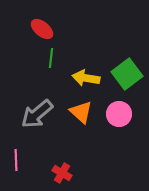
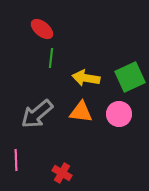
green square: moved 3 px right, 3 px down; rotated 12 degrees clockwise
orange triangle: rotated 35 degrees counterclockwise
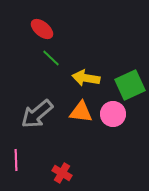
green line: rotated 54 degrees counterclockwise
green square: moved 8 px down
pink circle: moved 6 px left
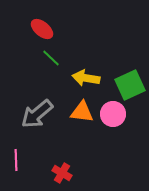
orange triangle: moved 1 px right
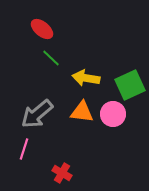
pink line: moved 8 px right, 11 px up; rotated 20 degrees clockwise
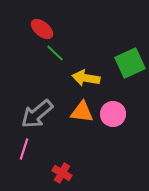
green line: moved 4 px right, 5 px up
green square: moved 22 px up
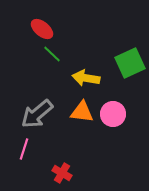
green line: moved 3 px left, 1 px down
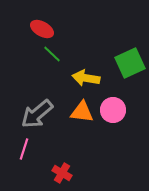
red ellipse: rotated 10 degrees counterclockwise
pink circle: moved 4 px up
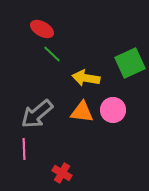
pink line: rotated 20 degrees counterclockwise
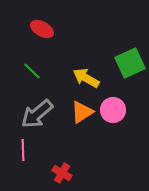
green line: moved 20 px left, 17 px down
yellow arrow: rotated 20 degrees clockwise
orange triangle: rotated 40 degrees counterclockwise
pink line: moved 1 px left, 1 px down
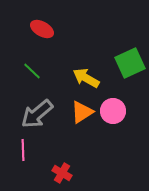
pink circle: moved 1 px down
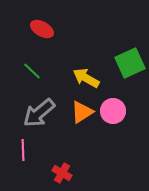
gray arrow: moved 2 px right, 1 px up
